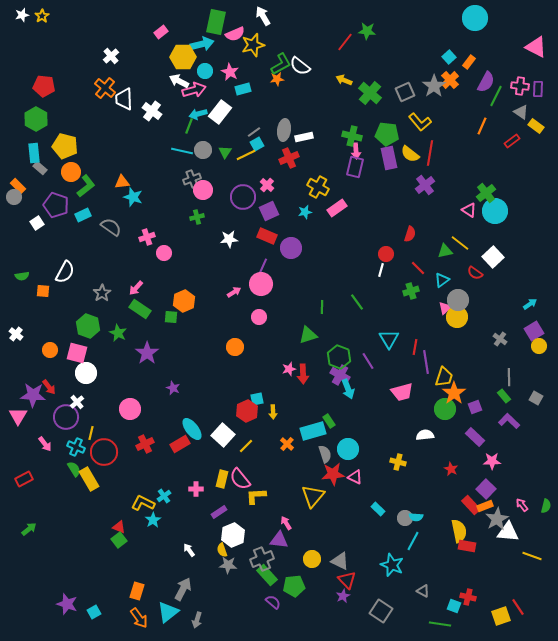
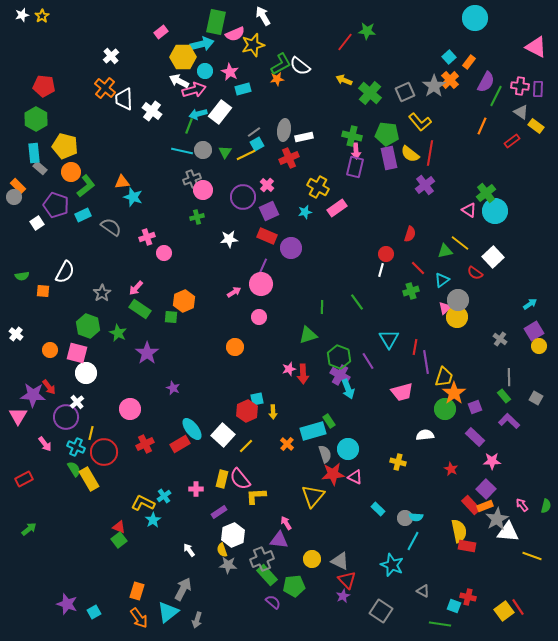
yellow square at (501, 616): moved 3 px right, 5 px up; rotated 18 degrees counterclockwise
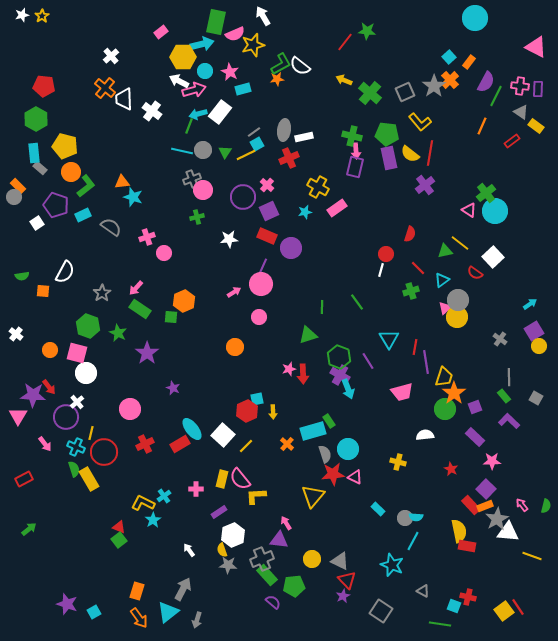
green semicircle at (74, 469): rotated 14 degrees clockwise
